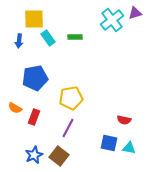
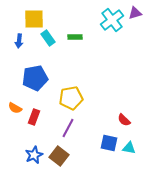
red semicircle: rotated 32 degrees clockwise
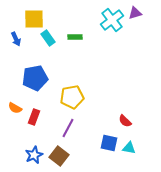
blue arrow: moved 3 px left, 2 px up; rotated 32 degrees counterclockwise
yellow pentagon: moved 1 px right, 1 px up
red semicircle: moved 1 px right, 1 px down
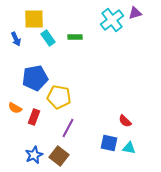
yellow pentagon: moved 13 px left; rotated 20 degrees clockwise
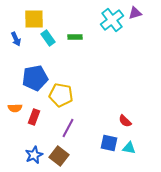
yellow pentagon: moved 2 px right, 2 px up
orange semicircle: rotated 32 degrees counterclockwise
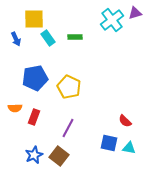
yellow pentagon: moved 8 px right, 8 px up; rotated 15 degrees clockwise
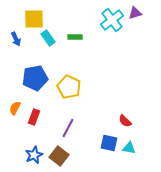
orange semicircle: rotated 120 degrees clockwise
